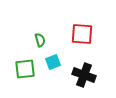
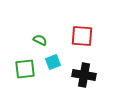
red square: moved 2 px down
green semicircle: rotated 48 degrees counterclockwise
black cross: rotated 10 degrees counterclockwise
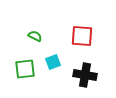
green semicircle: moved 5 px left, 4 px up
black cross: moved 1 px right
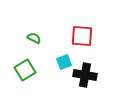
green semicircle: moved 1 px left, 2 px down
cyan square: moved 11 px right
green square: moved 1 px down; rotated 25 degrees counterclockwise
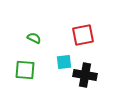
red square: moved 1 px right, 1 px up; rotated 15 degrees counterclockwise
cyan square: rotated 14 degrees clockwise
green square: rotated 35 degrees clockwise
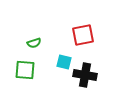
green semicircle: moved 5 px down; rotated 136 degrees clockwise
cyan square: rotated 21 degrees clockwise
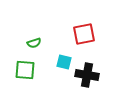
red square: moved 1 px right, 1 px up
black cross: moved 2 px right
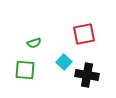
cyan square: rotated 28 degrees clockwise
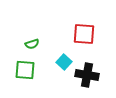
red square: rotated 15 degrees clockwise
green semicircle: moved 2 px left, 1 px down
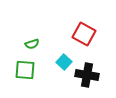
red square: rotated 25 degrees clockwise
